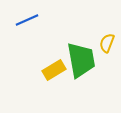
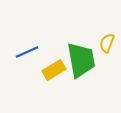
blue line: moved 32 px down
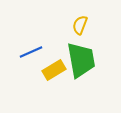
yellow semicircle: moved 27 px left, 18 px up
blue line: moved 4 px right
